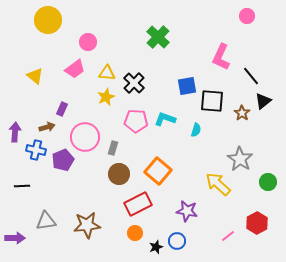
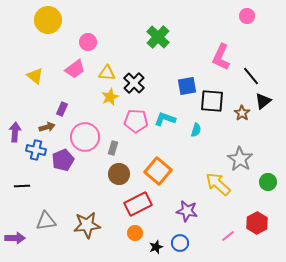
yellow star at (106, 97): moved 4 px right
blue circle at (177, 241): moved 3 px right, 2 px down
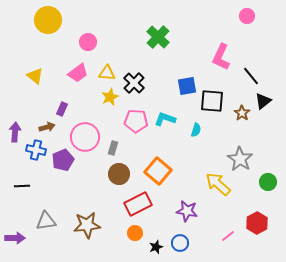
pink trapezoid at (75, 69): moved 3 px right, 4 px down
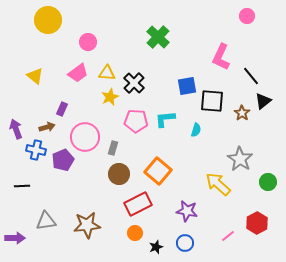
cyan L-shape at (165, 119): rotated 25 degrees counterclockwise
purple arrow at (15, 132): moved 1 px right, 3 px up; rotated 24 degrees counterclockwise
blue circle at (180, 243): moved 5 px right
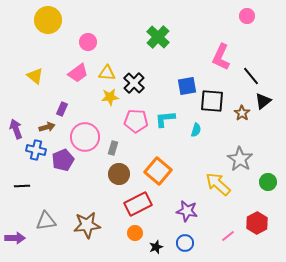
yellow star at (110, 97): rotated 18 degrees clockwise
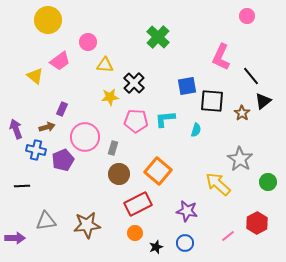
pink trapezoid at (78, 73): moved 18 px left, 12 px up
yellow triangle at (107, 73): moved 2 px left, 8 px up
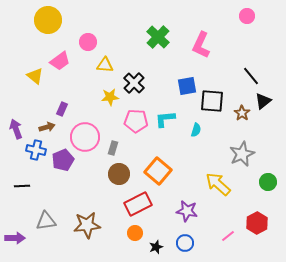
pink L-shape at (221, 57): moved 20 px left, 12 px up
gray star at (240, 159): moved 2 px right, 5 px up; rotated 15 degrees clockwise
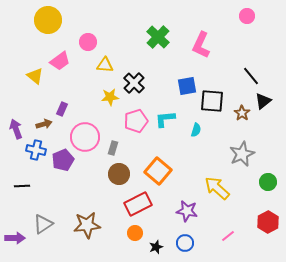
pink pentagon at (136, 121): rotated 20 degrees counterclockwise
brown arrow at (47, 127): moved 3 px left, 3 px up
yellow arrow at (218, 184): moved 1 px left, 4 px down
gray triangle at (46, 221): moved 3 px left, 3 px down; rotated 25 degrees counterclockwise
red hexagon at (257, 223): moved 11 px right, 1 px up
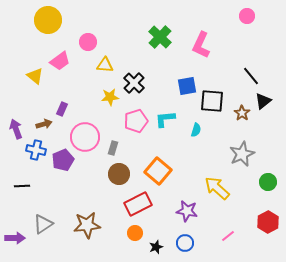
green cross at (158, 37): moved 2 px right
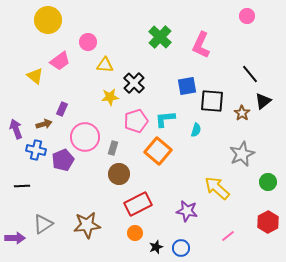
black line at (251, 76): moved 1 px left, 2 px up
orange square at (158, 171): moved 20 px up
blue circle at (185, 243): moved 4 px left, 5 px down
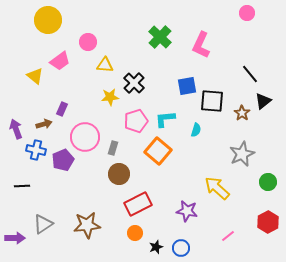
pink circle at (247, 16): moved 3 px up
